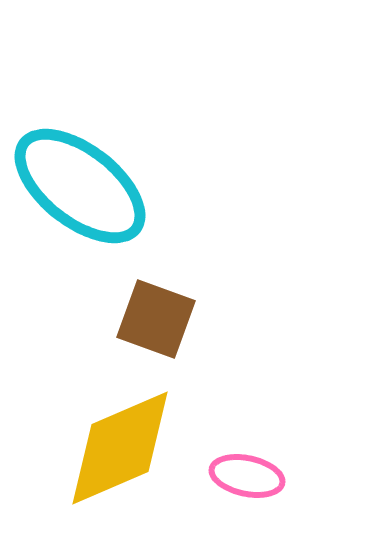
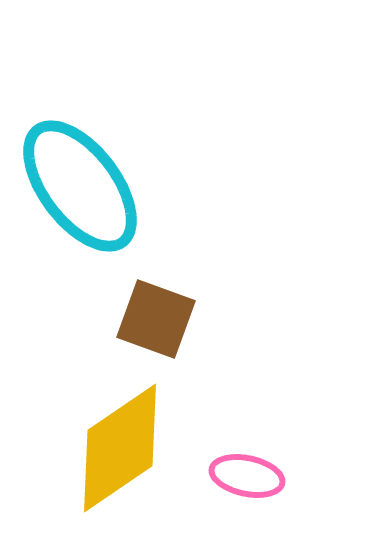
cyan ellipse: rotated 15 degrees clockwise
yellow diamond: rotated 11 degrees counterclockwise
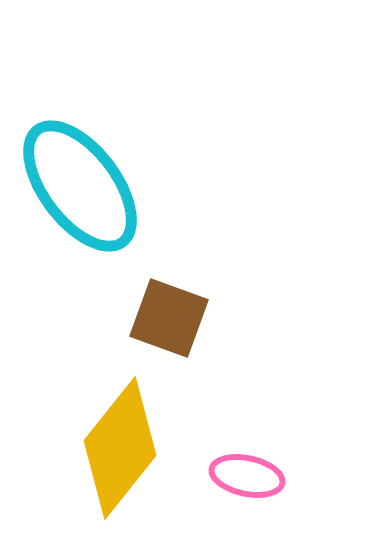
brown square: moved 13 px right, 1 px up
yellow diamond: rotated 17 degrees counterclockwise
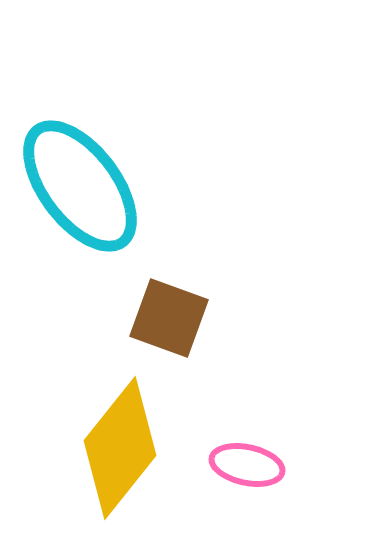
pink ellipse: moved 11 px up
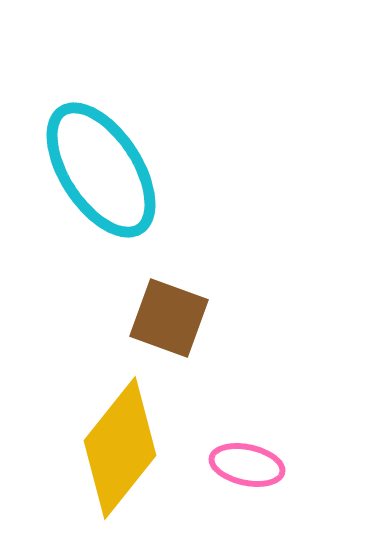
cyan ellipse: moved 21 px right, 16 px up; rotated 4 degrees clockwise
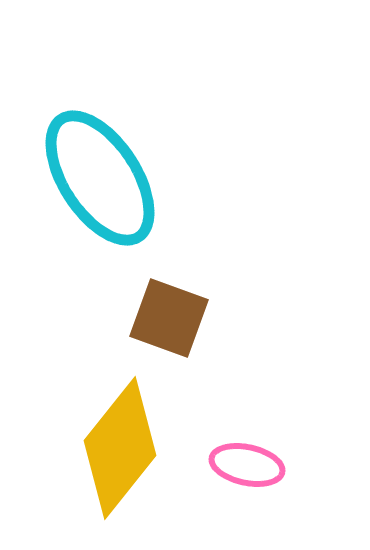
cyan ellipse: moved 1 px left, 8 px down
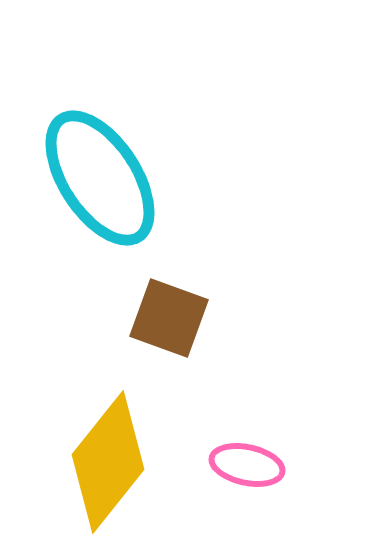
yellow diamond: moved 12 px left, 14 px down
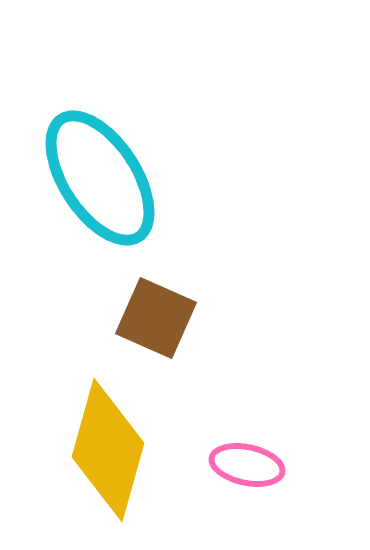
brown square: moved 13 px left; rotated 4 degrees clockwise
yellow diamond: moved 12 px up; rotated 23 degrees counterclockwise
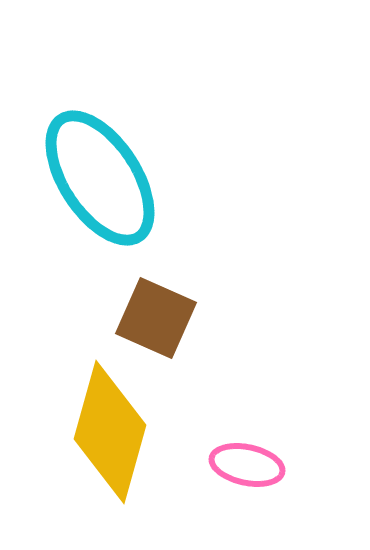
yellow diamond: moved 2 px right, 18 px up
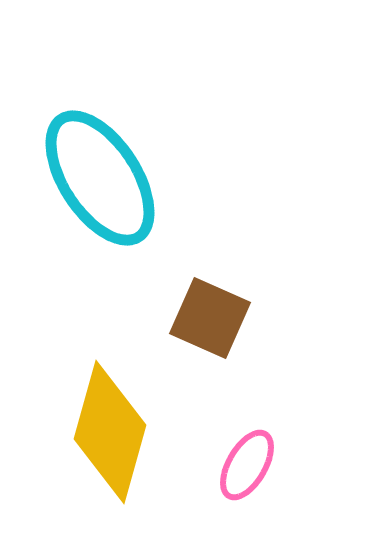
brown square: moved 54 px right
pink ellipse: rotated 72 degrees counterclockwise
